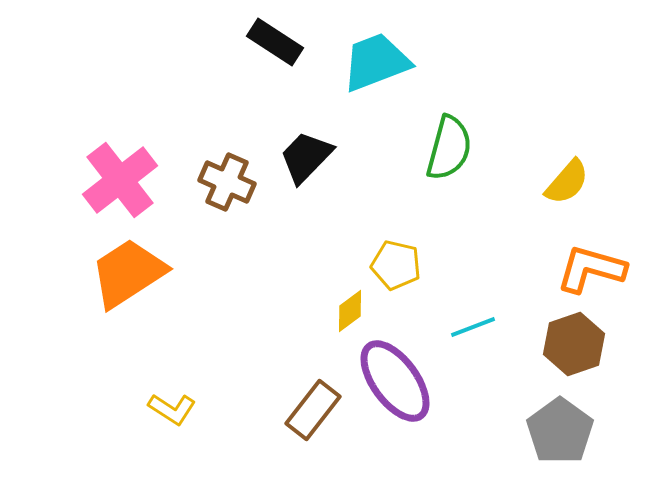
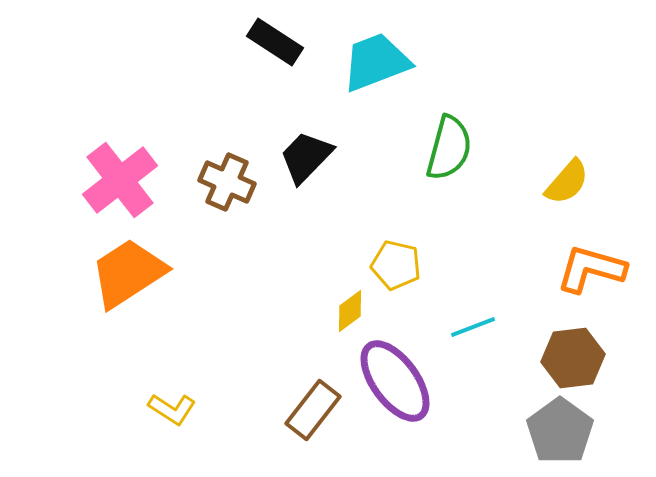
brown hexagon: moved 1 px left, 14 px down; rotated 12 degrees clockwise
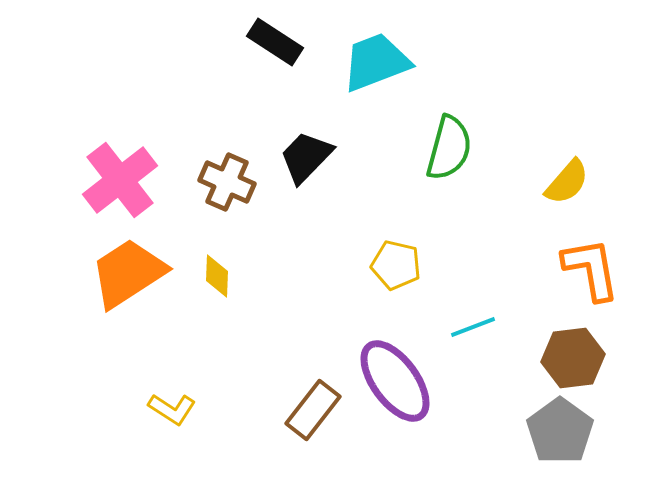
orange L-shape: rotated 64 degrees clockwise
yellow diamond: moved 133 px left, 35 px up; rotated 51 degrees counterclockwise
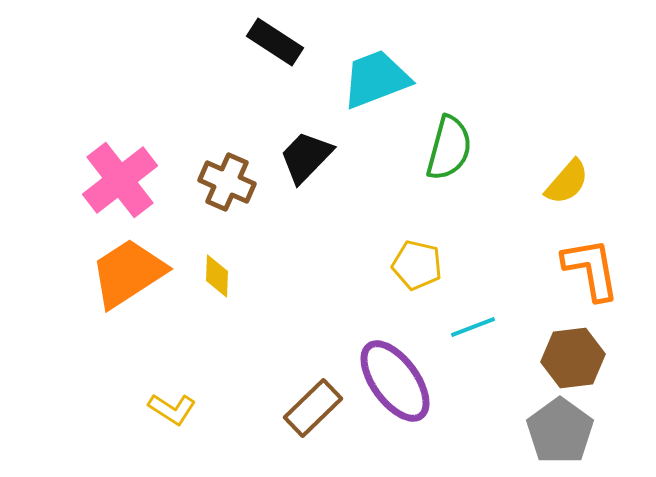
cyan trapezoid: moved 17 px down
yellow pentagon: moved 21 px right
brown rectangle: moved 2 px up; rotated 8 degrees clockwise
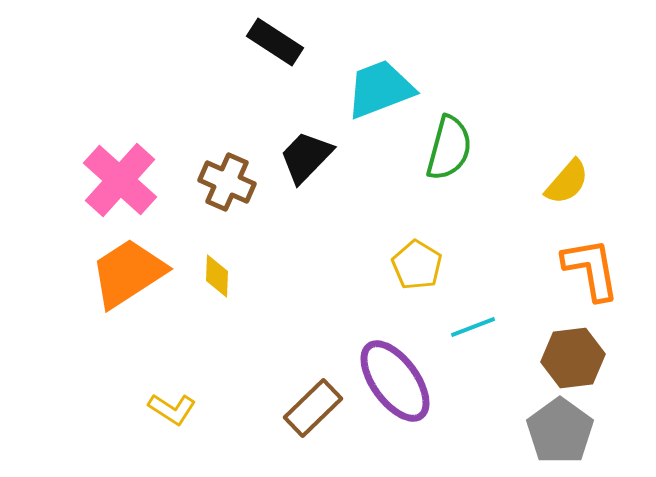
cyan trapezoid: moved 4 px right, 10 px down
pink cross: rotated 10 degrees counterclockwise
yellow pentagon: rotated 18 degrees clockwise
